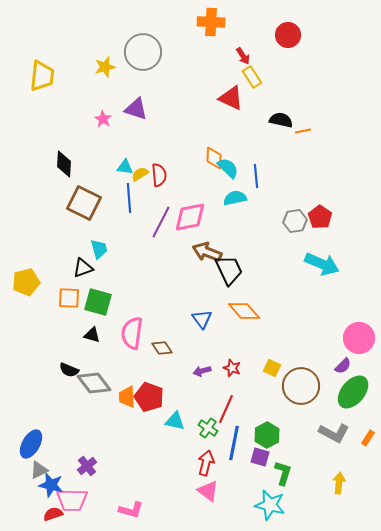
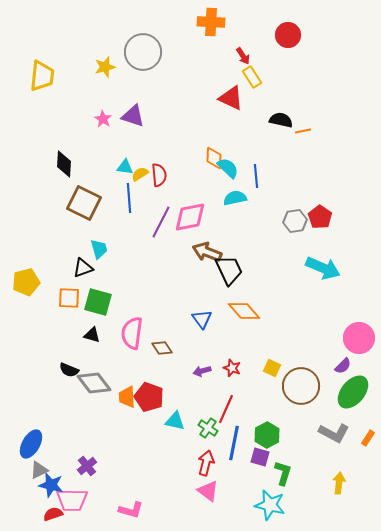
purple triangle at (136, 109): moved 3 px left, 7 px down
cyan arrow at (322, 264): moved 1 px right, 4 px down
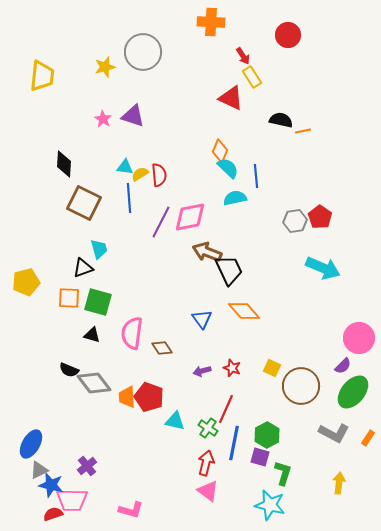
orange diamond at (214, 158): moved 6 px right, 7 px up; rotated 20 degrees clockwise
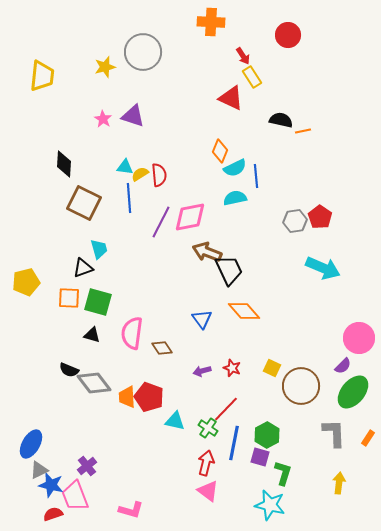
cyan semicircle at (228, 168): moved 7 px right; rotated 110 degrees clockwise
red line at (226, 409): rotated 20 degrees clockwise
gray L-shape at (334, 433): rotated 120 degrees counterclockwise
pink trapezoid at (72, 500): moved 3 px right, 4 px up; rotated 68 degrees clockwise
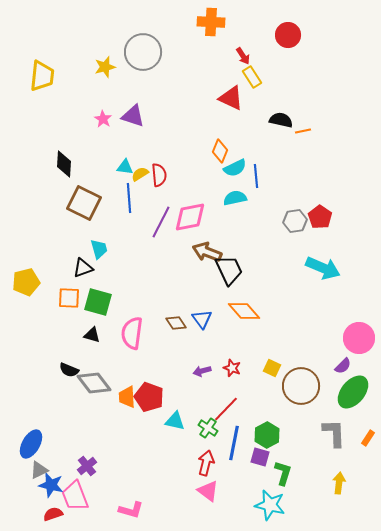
brown diamond at (162, 348): moved 14 px right, 25 px up
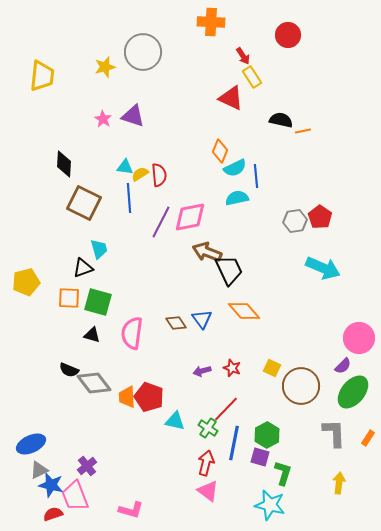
cyan semicircle at (235, 198): moved 2 px right
blue ellipse at (31, 444): rotated 36 degrees clockwise
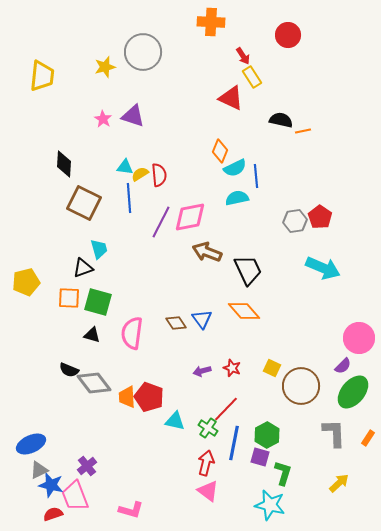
black trapezoid at (229, 270): moved 19 px right
yellow arrow at (339, 483): rotated 40 degrees clockwise
